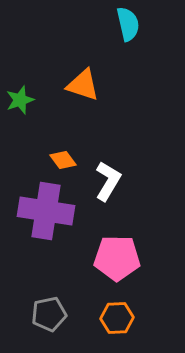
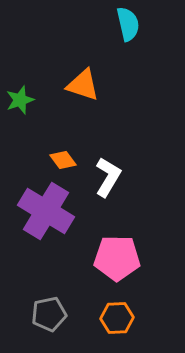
white L-shape: moved 4 px up
purple cross: rotated 22 degrees clockwise
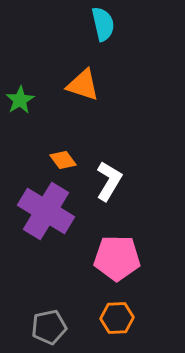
cyan semicircle: moved 25 px left
green star: rotated 12 degrees counterclockwise
white L-shape: moved 1 px right, 4 px down
gray pentagon: moved 13 px down
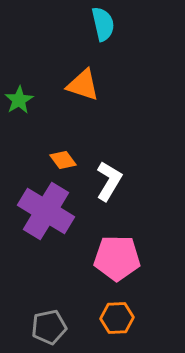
green star: moved 1 px left
